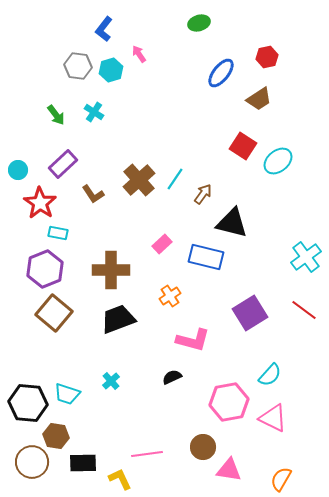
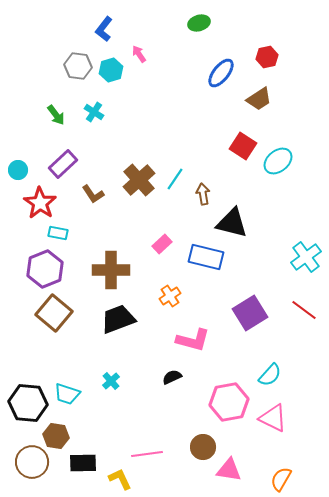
brown arrow at (203, 194): rotated 45 degrees counterclockwise
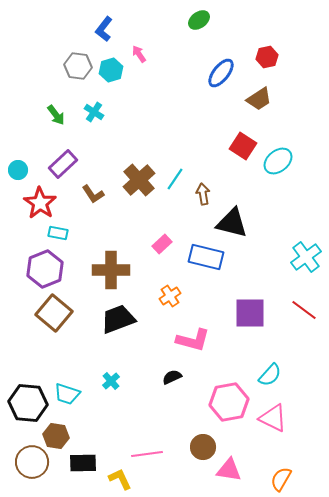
green ellipse at (199, 23): moved 3 px up; rotated 20 degrees counterclockwise
purple square at (250, 313): rotated 32 degrees clockwise
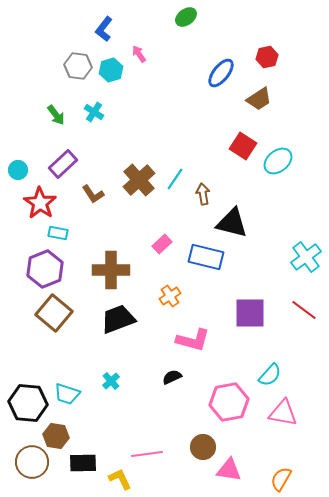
green ellipse at (199, 20): moved 13 px left, 3 px up
pink triangle at (273, 418): moved 10 px right, 5 px up; rotated 16 degrees counterclockwise
